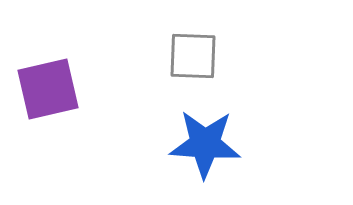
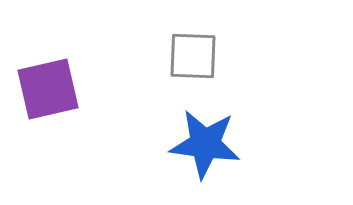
blue star: rotated 4 degrees clockwise
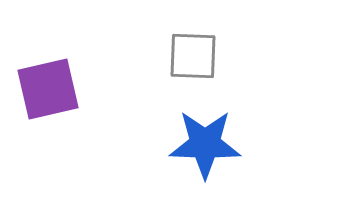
blue star: rotated 6 degrees counterclockwise
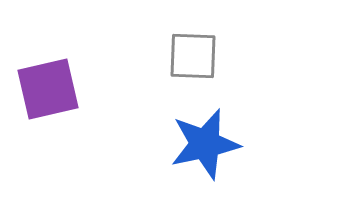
blue star: rotated 14 degrees counterclockwise
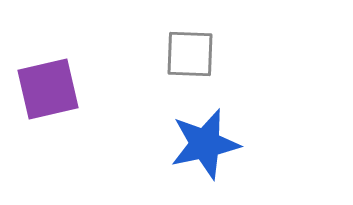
gray square: moved 3 px left, 2 px up
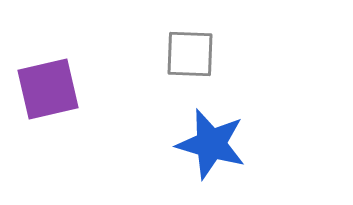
blue star: moved 6 px right; rotated 28 degrees clockwise
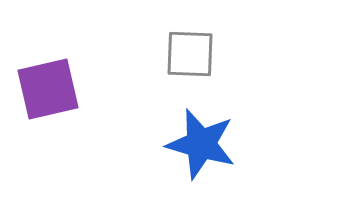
blue star: moved 10 px left
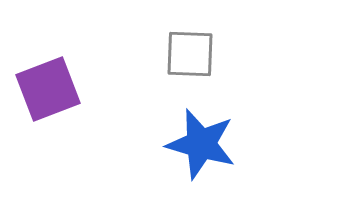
purple square: rotated 8 degrees counterclockwise
